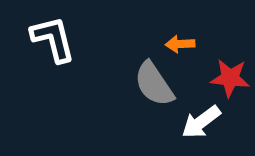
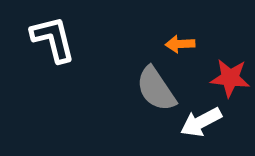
gray semicircle: moved 2 px right, 5 px down
white arrow: rotated 9 degrees clockwise
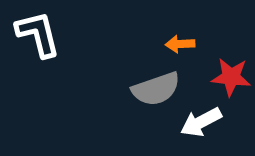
white L-shape: moved 15 px left, 5 px up
red star: moved 1 px right, 1 px up
gray semicircle: rotated 75 degrees counterclockwise
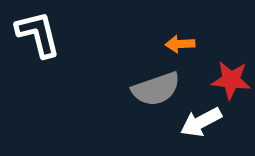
red star: moved 3 px down
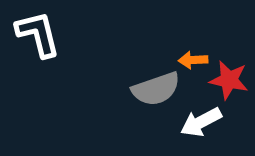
orange arrow: moved 13 px right, 16 px down
red star: moved 2 px left; rotated 6 degrees clockwise
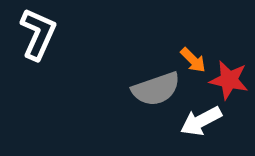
white L-shape: rotated 38 degrees clockwise
orange arrow: rotated 132 degrees counterclockwise
white arrow: moved 1 px up
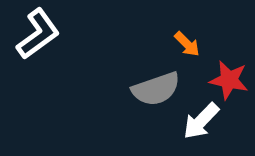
white L-shape: rotated 30 degrees clockwise
orange arrow: moved 6 px left, 16 px up
white arrow: rotated 18 degrees counterclockwise
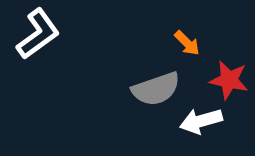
orange arrow: moved 1 px up
white arrow: rotated 30 degrees clockwise
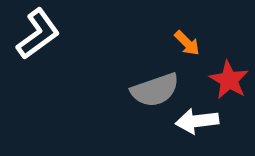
red star: rotated 18 degrees clockwise
gray semicircle: moved 1 px left, 1 px down
white arrow: moved 4 px left; rotated 9 degrees clockwise
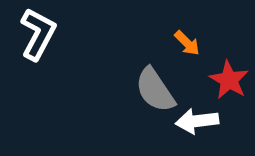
white L-shape: rotated 26 degrees counterclockwise
gray semicircle: rotated 75 degrees clockwise
